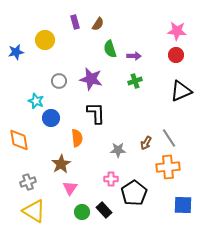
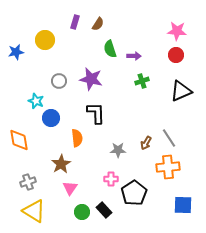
purple rectangle: rotated 32 degrees clockwise
green cross: moved 7 px right
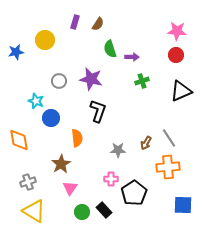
purple arrow: moved 2 px left, 1 px down
black L-shape: moved 2 px right, 2 px up; rotated 20 degrees clockwise
